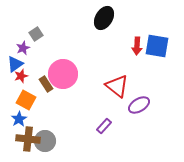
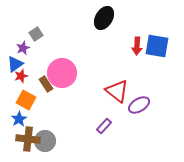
pink circle: moved 1 px left, 1 px up
red triangle: moved 5 px down
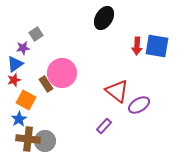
purple star: rotated 16 degrees clockwise
red star: moved 7 px left, 4 px down
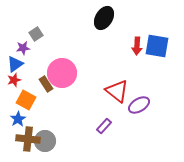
blue star: moved 1 px left
